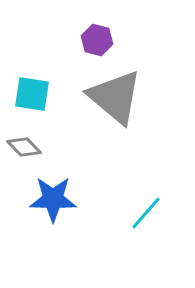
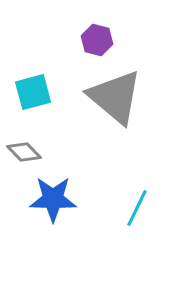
cyan square: moved 1 px right, 2 px up; rotated 24 degrees counterclockwise
gray diamond: moved 5 px down
cyan line: moved 9 px left, 5 px up; rotated 15 degrees counterclockwise
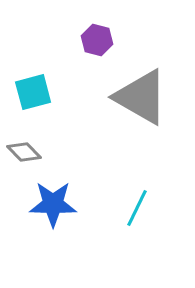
gray triangle: moved 26 px right; rotated 10 degrees counterclockwise
blue star: moved 5 px down
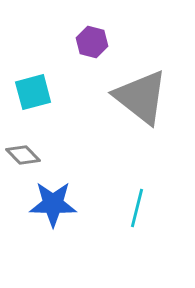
purple hexagon: moved 5 px left, 2 px down
gray triangle: rotated 8 degrees clockwise
gray diamond: moved 1 px left, 3 px down
cyan line: rotated 12 degrees counterclockwise
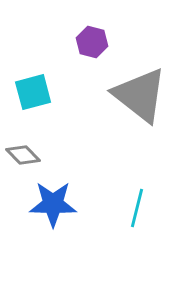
gray triangle: moved 1 px left, 2 px up
